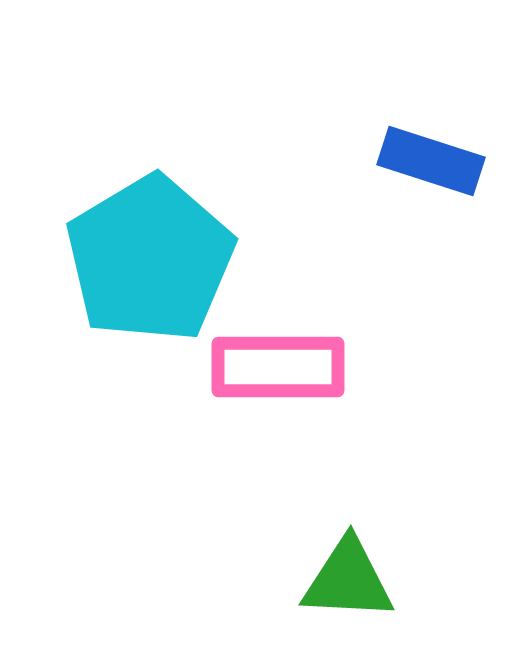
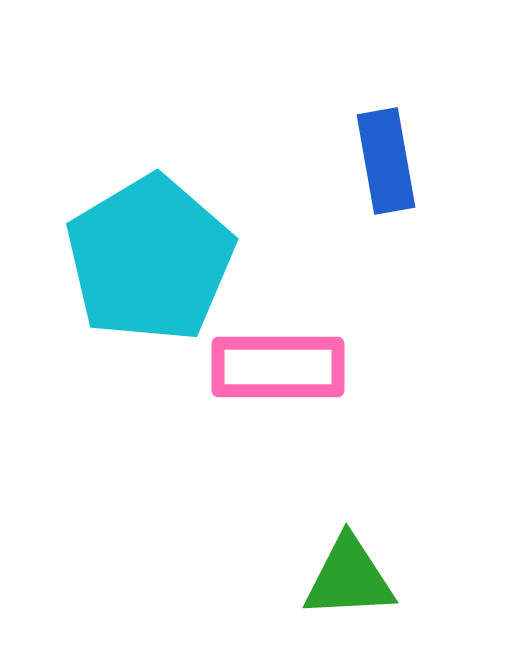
blue rectangle: moved 45 px left; rotated 62 degrees clockwise
green triangle: moved 1 px right, 2 px up; rotated 6 degrees counterclockwise
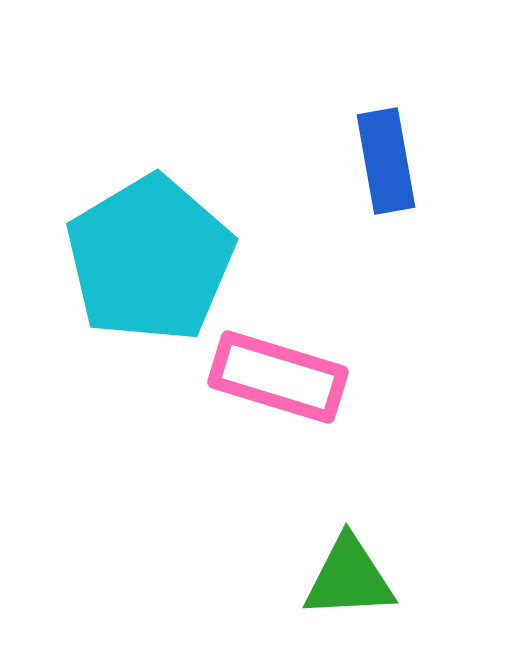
pink rectangle: moved 10 px down; rotated 17 degrees clockwise
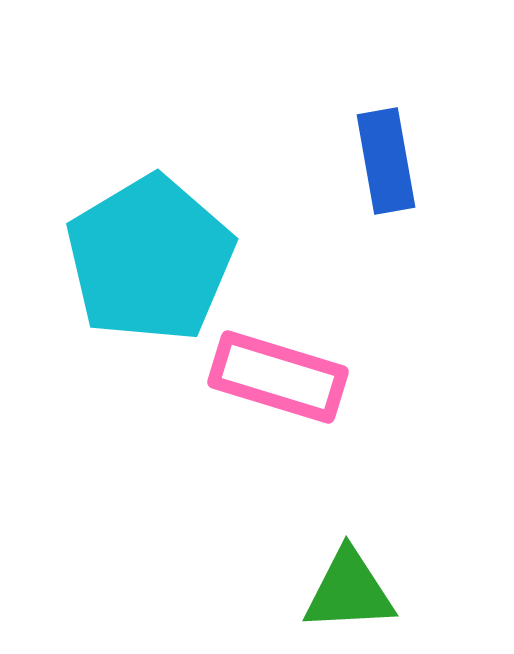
green triangle: moved 13 px down
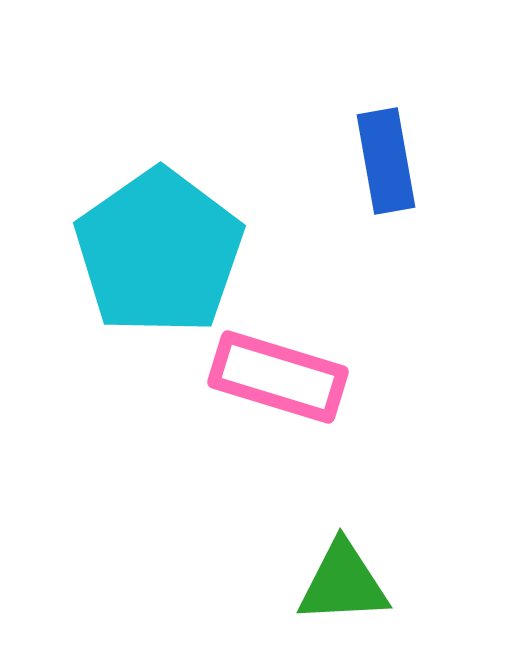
cyan pentagon: moved 9 px right, 7 px up; rotated 4 degrees counterclockwise
green triangle: moved 6 px left, 8 px up
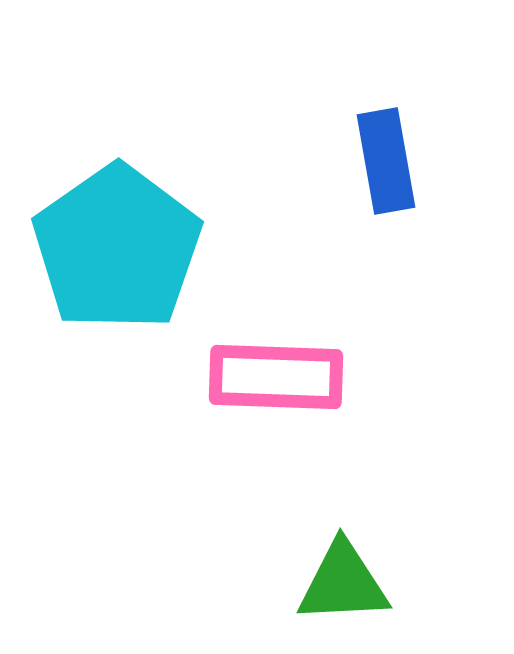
cyan pentagon: moved 42 px left, 4 px up
pink rectangle: moved 2 px left; rotated 15 degrees counterclockwise
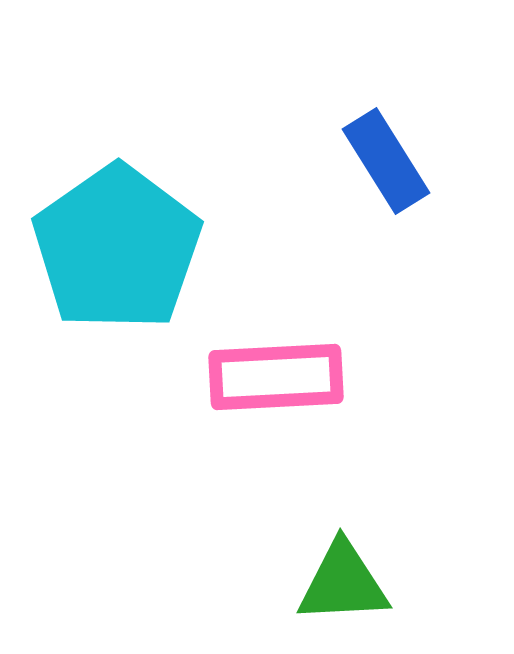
blue rectangle: rotated 22 degrees counterclockwise
pink rectangle: rotated 5 degrees counterclockwise
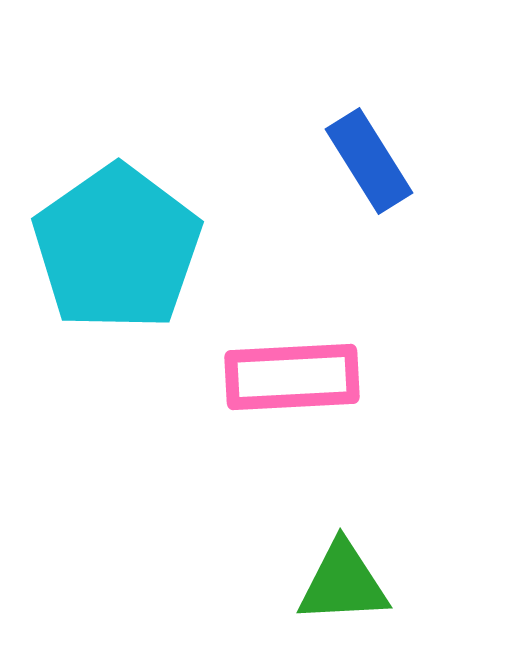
blue rectangle: moved 17 px left
pink rectangle: moved 16 px right
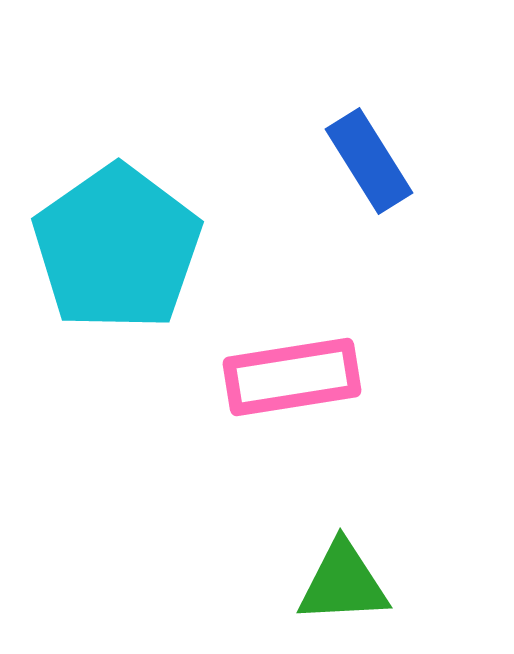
pink rectangle: rotated 6 degrees counterclockwise
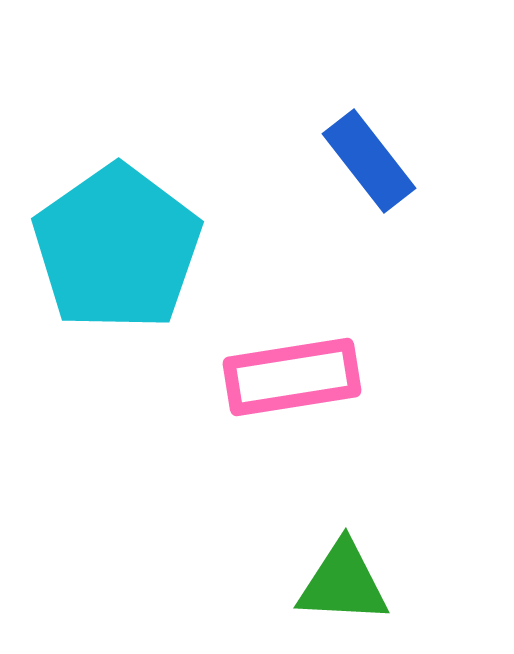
blue rectangle: rotated 6 degrees counterclockwise
green triangle: rotated 6 degrees clockwise
